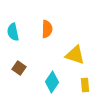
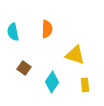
brown square: moved 5 px right
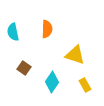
yellow rectangle: rotated 24 degrees counterclockwise
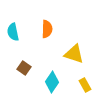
yellow triangle: moved 1 px left, 1 px up
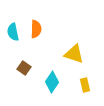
orange semicircle: moved 11 px left
yellow rectangle: rotated 16 degrees clockwise
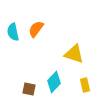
orange semicircle: rotated 144 degrees counterclockwise
brown square: moved 5 px right, 21 px down; rotated 24 degrees counterclockwise
cyan diamond: moved 2 px right; rotated 10 degrees clockwise
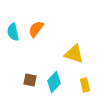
brown square: moved 1 px right, 9 px up
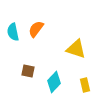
yellow triangle: moved 2 px right, 5 px up
brown square: moved 2 px left, 9 px up
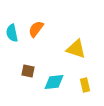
cyan semicircle: moved 1 px left, 1 px down
cyan diamond: rotated 40 degrees clockwise
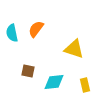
yellow triangle: moved 2 px left
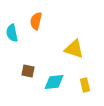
orange semicircle: moved 8 px up; rotated 24 degrees counterclockwise
